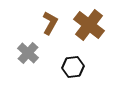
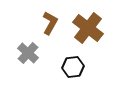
brown cross: moved 1 px left, 3 px down
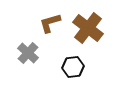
brown L-shape: rotated 135 degrees counterclockwise
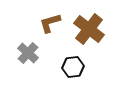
brown cross: moved 1 px right, 1 px down
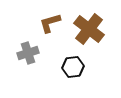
gray cross: rotated 30 degrees clockwise
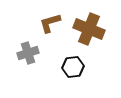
brown cross: rotated 16 degrees counterclockwise
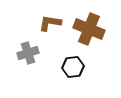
brown L-shape: rotated 25 degrees clockwise
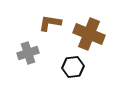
brown cross: moved 5 px down
